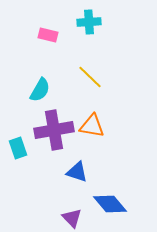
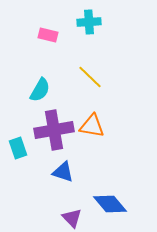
blue triangle: moved 14 px left
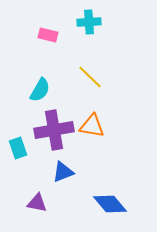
blue triangle: rotated 40 degrees counterclockwise
purple triangle: moved 35 px left, 15 px up; rotated 35 degrees counterclockwise
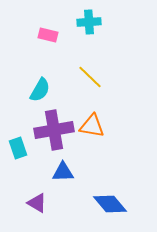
blue triangle: rotated 20 degrees clockwise
purple triangle: rotated 20 degrees clockwise
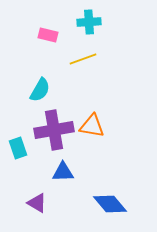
yellow line: moved 7 px left, 18 px up; rotated 64 degrees counterclockwise
